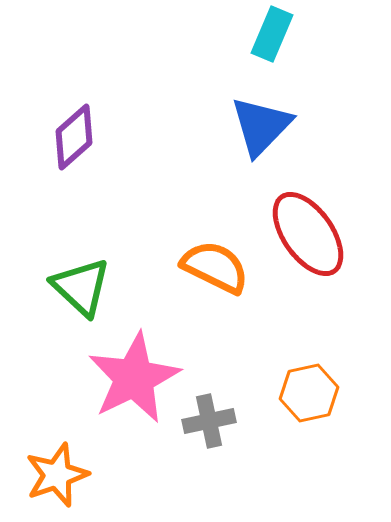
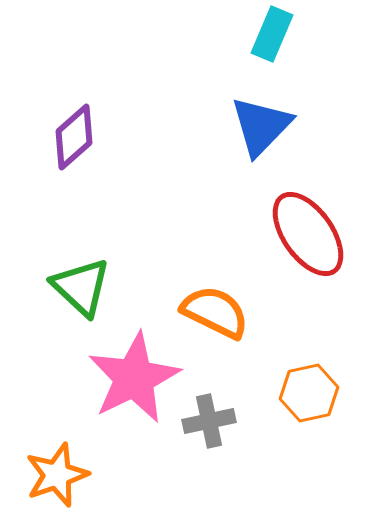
orange semicircle: moved 45 px down
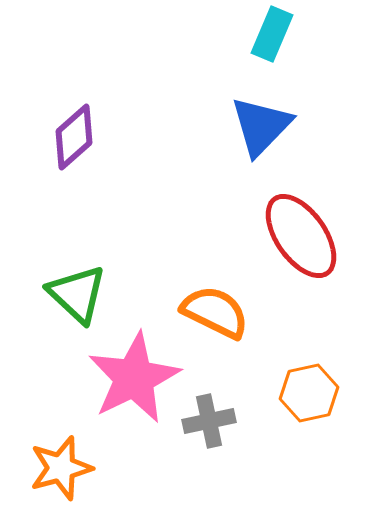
red ellipse: moved 7 px left, 2 px down
green triangle: moved 4 px left, 7 px down
orange star: moved 4 px right, 7 px up; rotated 4 degrees clockwise
